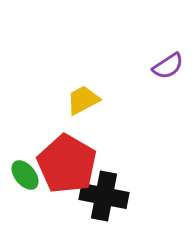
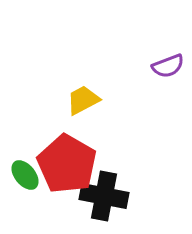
purple semicircle: rotated 12 degrees clockwise
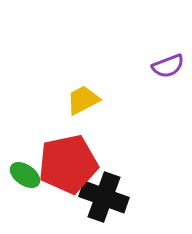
red pentagon: moved 1 px right; rotated 30 degrees clockwise
green ellipse: rotated 16 degrees counterclockwise
black cross: moved 1 px down; rotated 9 degrees clockwise
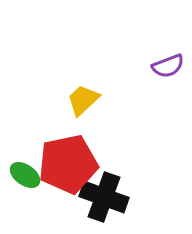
yellow trapezoid: rotated 15 degrees counterclockwise
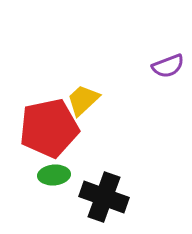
red pentagon: moved 19 px left, 36 px up
green ellipse: moved 29 px right; rotated 40 degrees counterclockwise
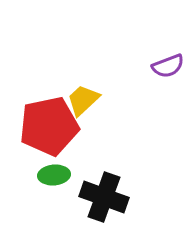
red pentagon: moved 2 px up
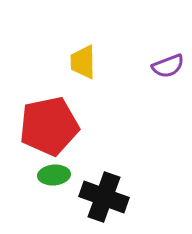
yellow trapezoid: moved 38 px up; rotated 48 degrees counterclockwise
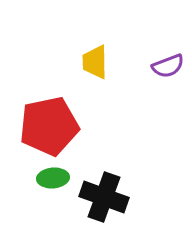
yellow trapezoid: moved 12 px right
green ellipse: moved 1 px left, 3 px down
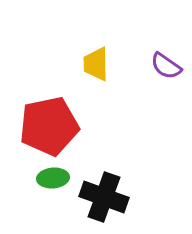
yellow trapezoid: moved 1 px right, 2 px down
purple semicircle: moved 2 px left; rotated 56 degrees clockwise
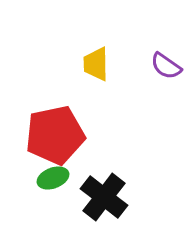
red pentagon: moved 6 px right, 9 px down
green ellipse: rotated 16 degrees counterclockwise
black cross: rotated 18 degrees clockwise
